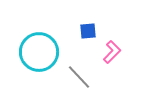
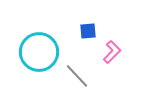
gray line: moved 2 px left, 1 px up
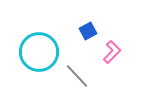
blue square: rotated 24 degrees counterclockwise
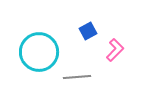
pink L-shape: moved 3 px right, 2 px up
gray line: moved 1 px down; rotated 52 degrees counterclockwise
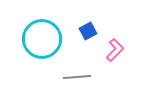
cyan circle: moved 3 px right, 13 px up
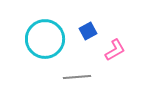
cyan circle: moved 3 px right
pink L-shape: rotated 15 degrees clockwise
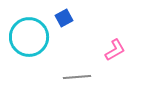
blue square: moved 24 px left, 13 px up
cyan circle: moved 16 px left, 2 px up
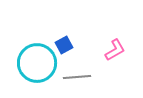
blue square: moved 27 px down
cyan circle: moved 8 px right, 26 px down
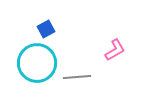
blue square: moved 18 px left, 16 px up
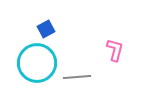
pink L-shape: rotated 45 degrees counterclockwise
